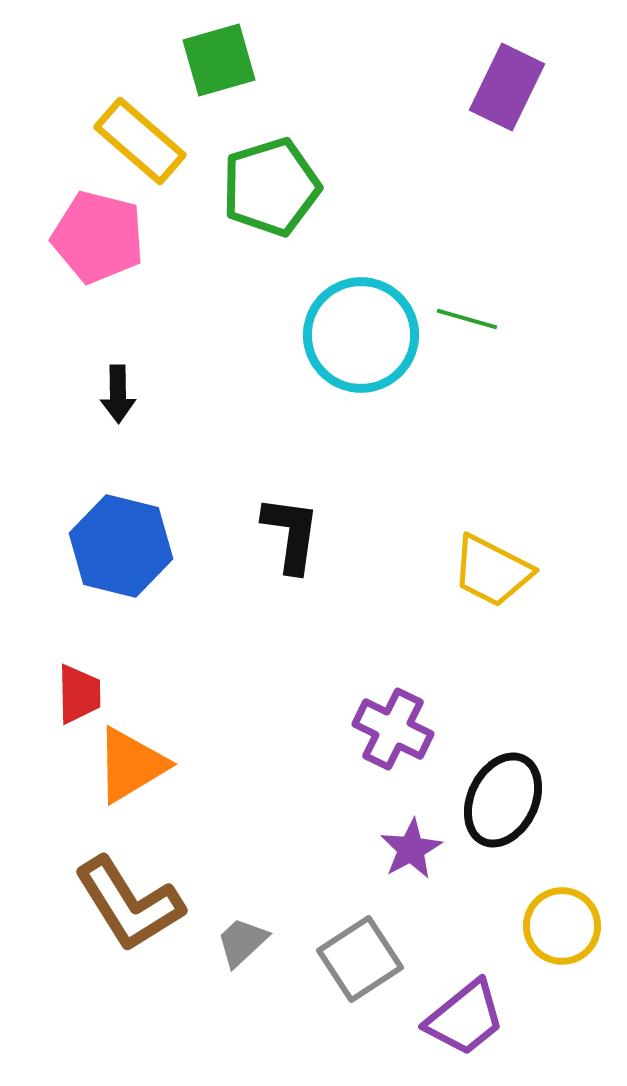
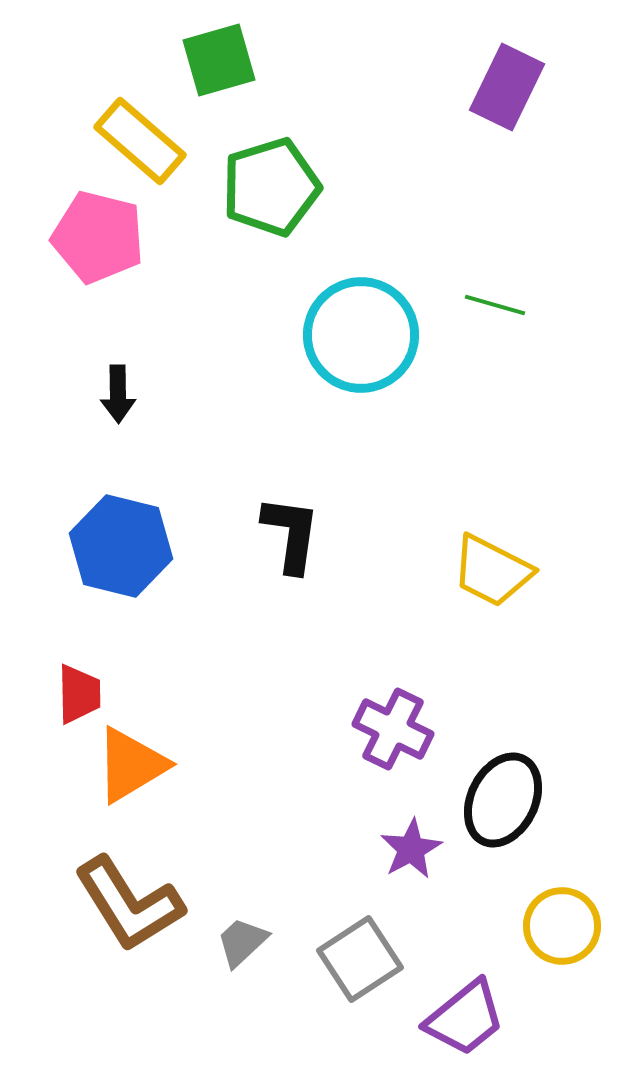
green line: moved 28 px right, 14 px up
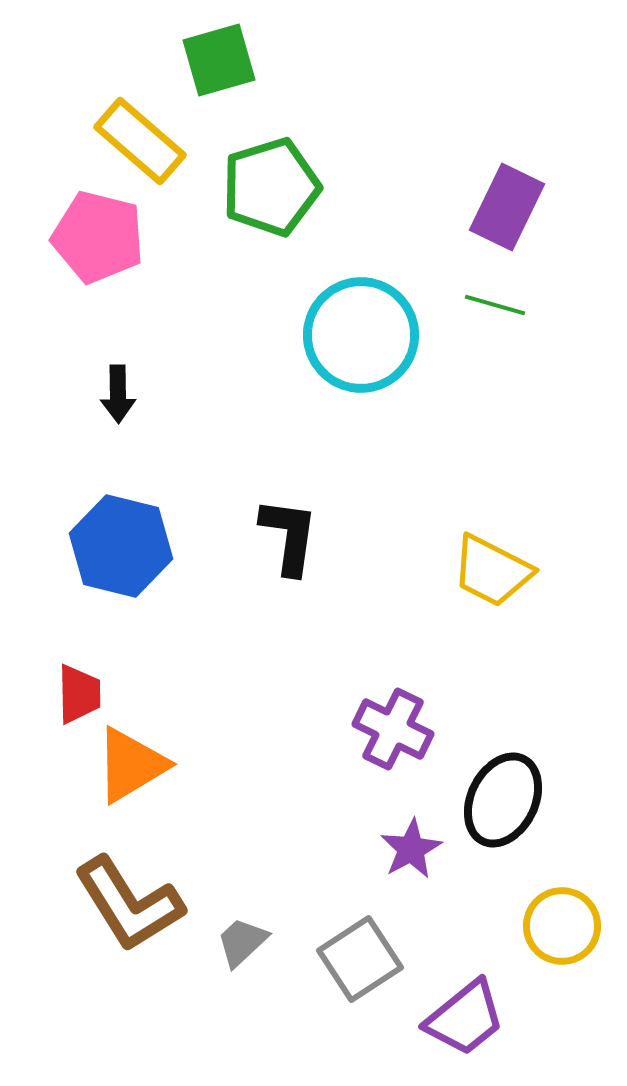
purple rectangle: moved 120 px down
black L-shape: moved 2 px left, 2 px down
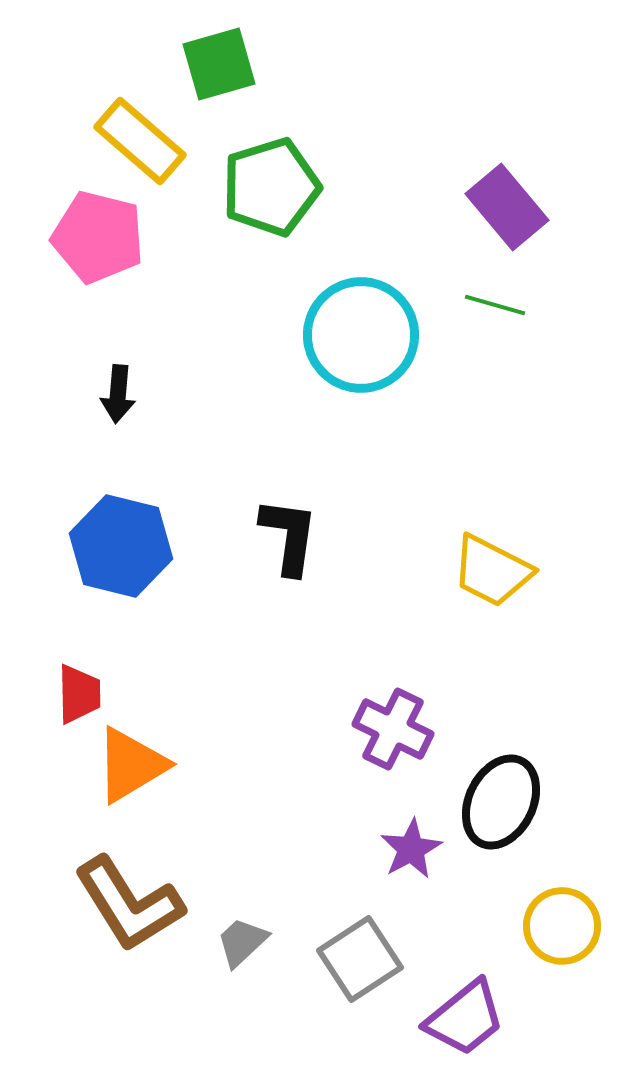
green square: moved 4 px down
purple rectangle: rotated 66 degrees counterclockwise
black arrow: rotated 6 degrees clockwise
black ellipse: moved 2 px left, 2 px down
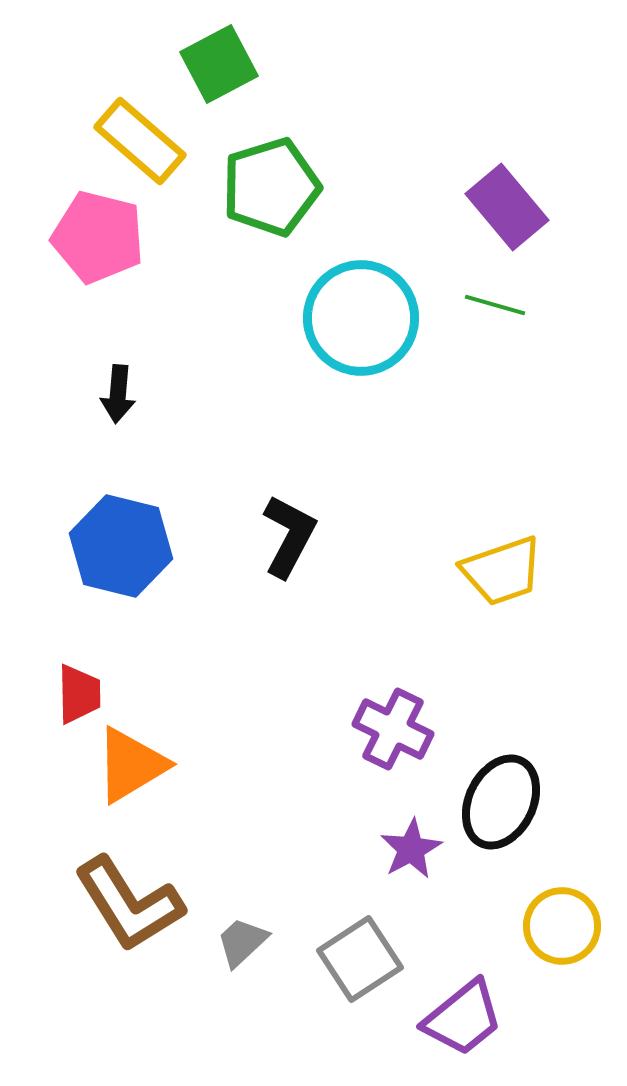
green square: rotated 12 degrees counterclockwise
cyan circle: moved 17 px up
black L-shape: rotated 20 degrees clockwise
yellow trapezoid: moved 10 px right; rotated 46 degrees counterclockwise
purple trapezoid: moved 2 px left
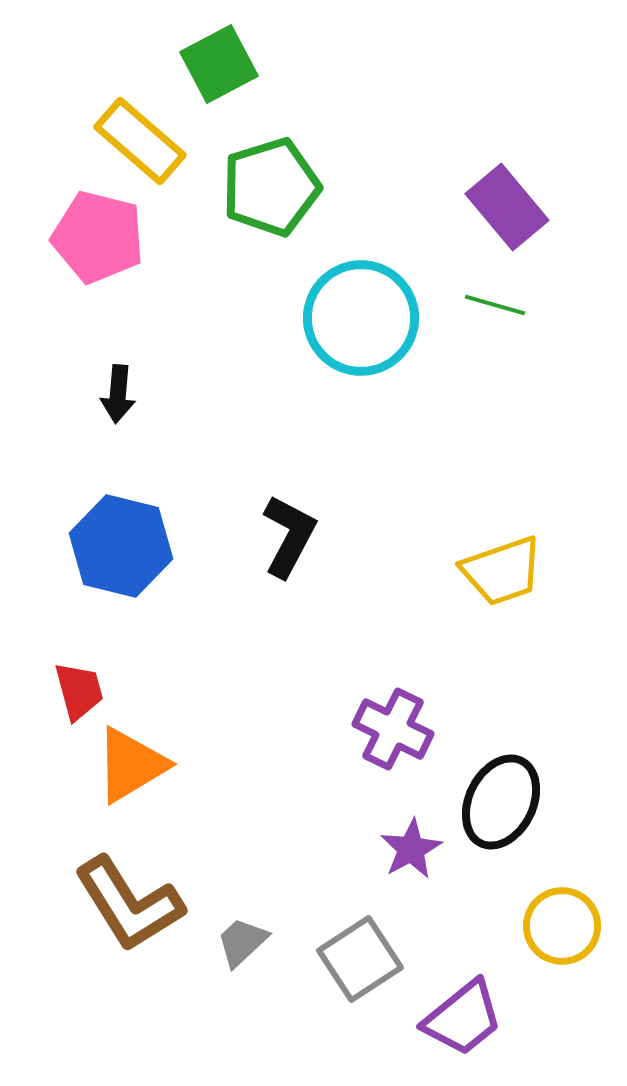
red trapezoid: moved 3 px up; rotated 14 degrees counterclockwise
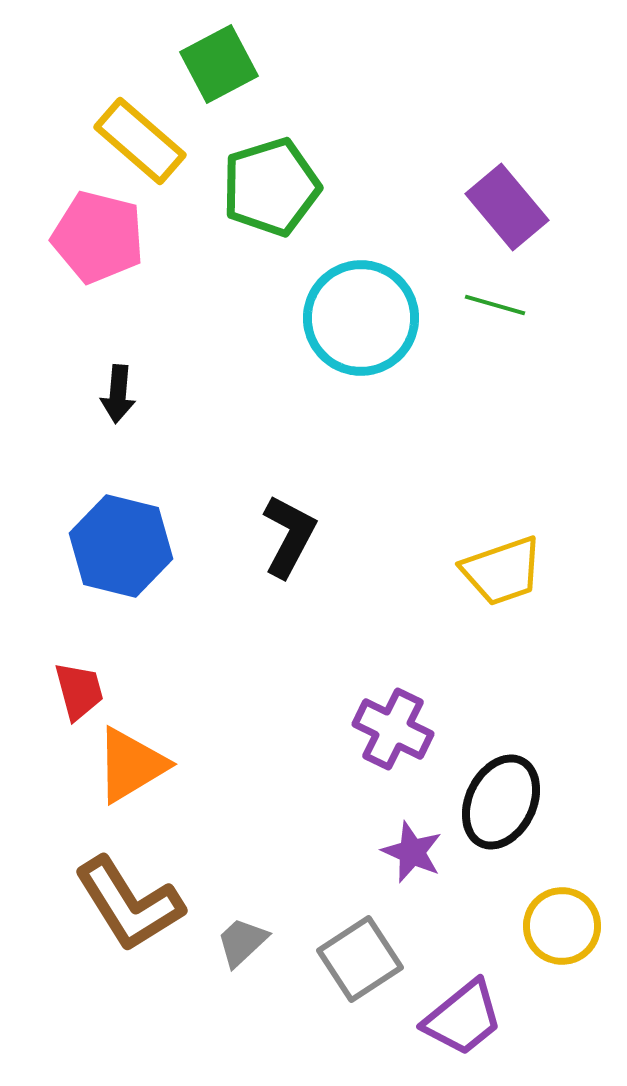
purple star: moved 1 px right, 3 px down; rotated 20 degrees counterclockwise
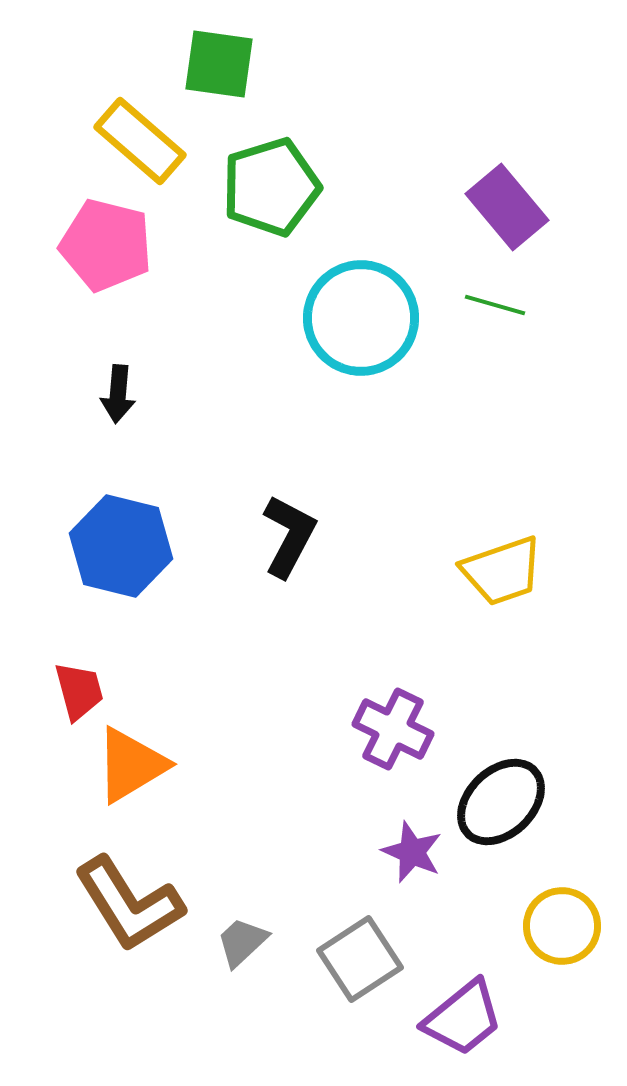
green square: rotated 36 degrees clockwise
pink pentagon: moved 8 px right, 8 px down
black ellipse: rotated 20 degrees clockwise
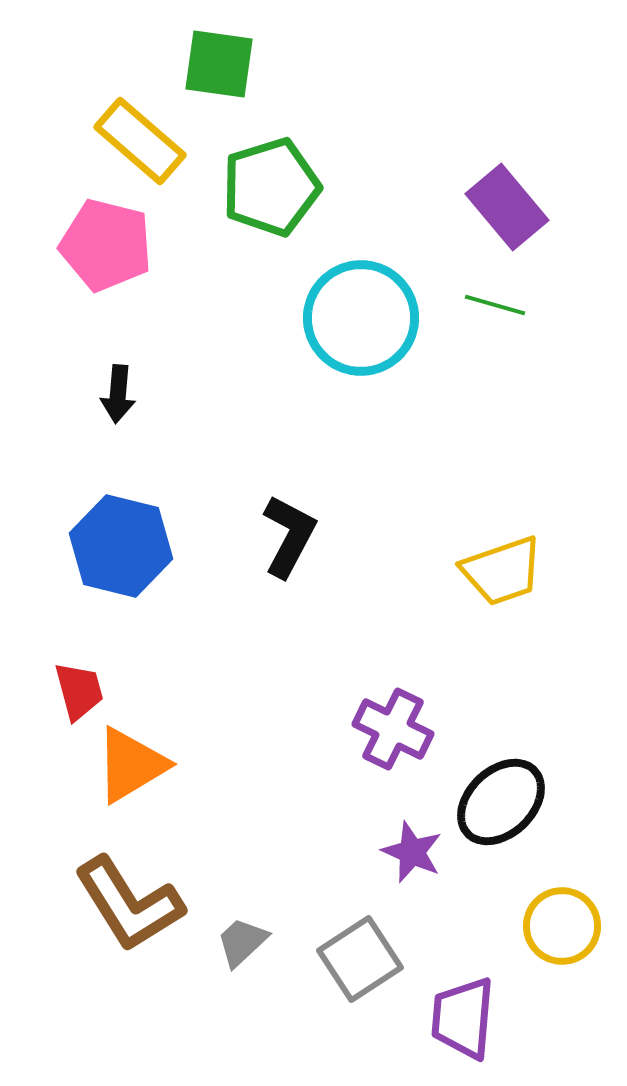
purple trapezoid: rotated 134 degrees clockwise
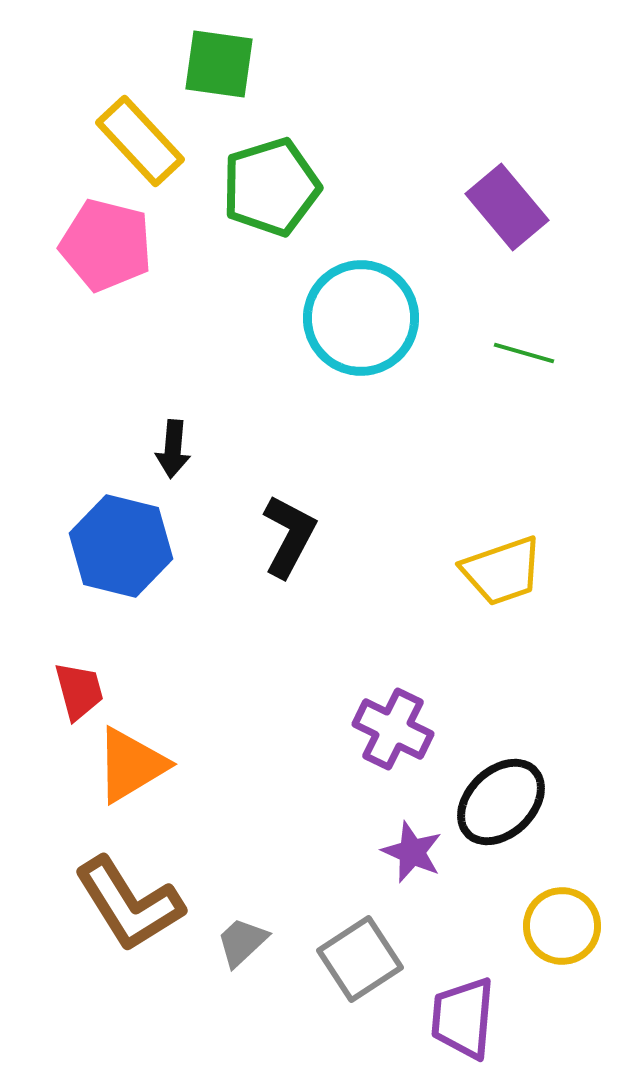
yellow rectangle: rotated 6 degrees clockwise
green line: moved 29 px right, 48 px down
black arrow: moved 55 px right, 55 px down
